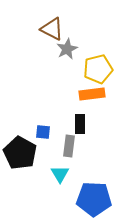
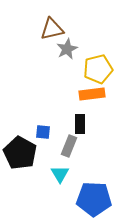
brown triangle: rotated 40 degrees counterclockwise
gray rectangle: rotated 15 degrees clockwise
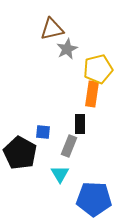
orange rectangle: rotated 75 degrees counterclockwise
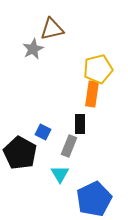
gray star: moved 34 px left
blue square: rotated 21 degrees clockwise
blue pentagon: rotated 28 degrees counterclockwise
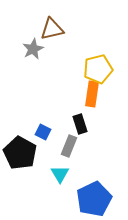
black rectangle: rotated 18 degrees counterclockwise
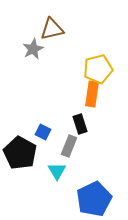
cyan triangle: moved 3 px left, 3 px up
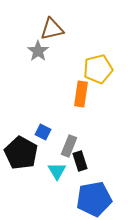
gray star: moved 5 px right, 2 px down; rotated 10 degrees counterclockwise
orange rectangle: moved 11 px left
black rectangle: moved 37 px down
black pentagon: moved 1 px right
blue pentagon: rotated 16 degrees clockwise
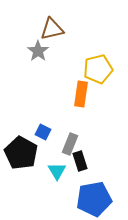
gray rectangle: moved 1 px right, 2 px up
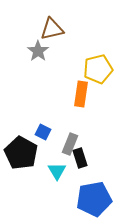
black rectangle: moved 3 px up
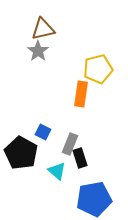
brown triangle: moved 9 px left
cyan triangle: rotated 18 degrees counterclockwise
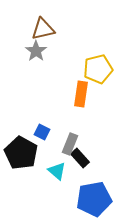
gray star: moved 2 px left
blue square: moved 1 px left
black rectangle: rotated 24 degrees counterclockwise
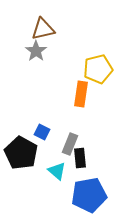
black rectangle: rotated 36 degrees clockwise
blue pentagon: moved 5 px left, 4 px up
